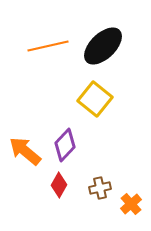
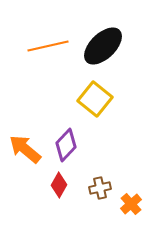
purple diamond: moved 1 px right
orange arrow: moved 2 px up
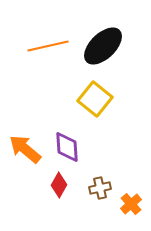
purple diamond: moved 1 px right, 2 px down; rotated 48 degrees counterclockwise
